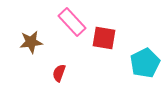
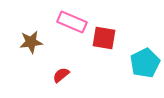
pink rectangle: rotated 24 degrees counterclockwise
red semicircle: moved 2 px right, 2 px down; rotated 30 degrees clockwise
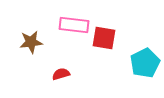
pink rectangle: moved 2 px right, 3 px down; rotated 16 degrees counterclockwise
red semicircle: moved 1 px up; rotated 24 degrees clockwise
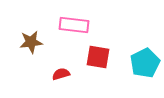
red square: moved 6 px left, 19 px down
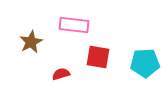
brown star: rotated 20 degrees counterclockwise
cyan pentagon: rotated 24 degrees clockwise
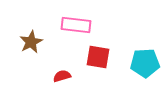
pink rectangle: moved 2 px right
red semicircle: moved 1 px right, 2 px down
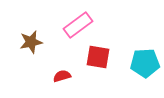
pink rectangle: moved 2 px right; rotated 44 degrees counterclockwise
brown star: rotated 15 degrees clockwise
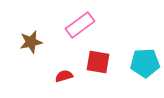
pink rectangle: moved 2 px right
red square: moved 5 px down
red semicircle: moved 2 px right
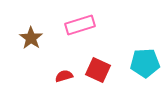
pink rectangle: rotated 20 degrees clockwise
brown star: moved 4 px up; rotated 25 degrees counterclockwise
red square: moved 8 px down; rotated 15 degrees clockwise
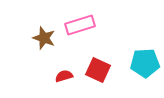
brown star: moved 13 px right; rotated 15 degrees counterclockwise
